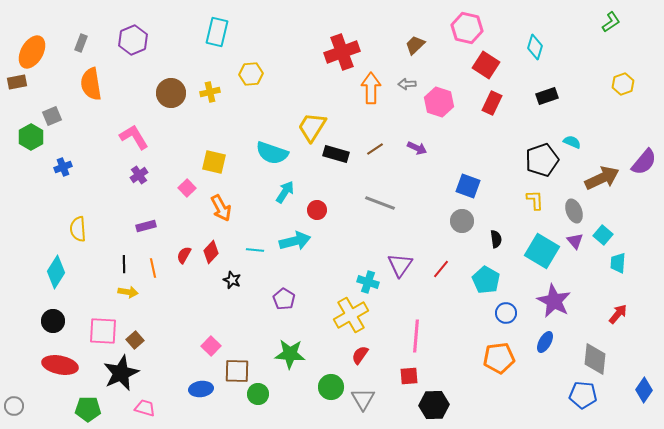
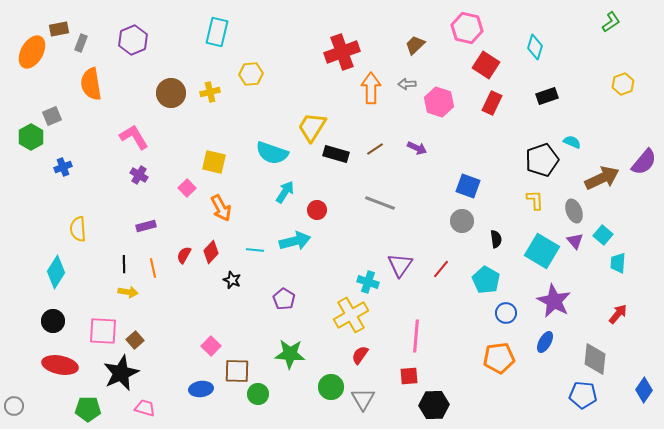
brown rectangle at (17, 82): moved 42 px right, 53 px up
purple cross at (139, 175): rotated 24 degrees counterclockwise
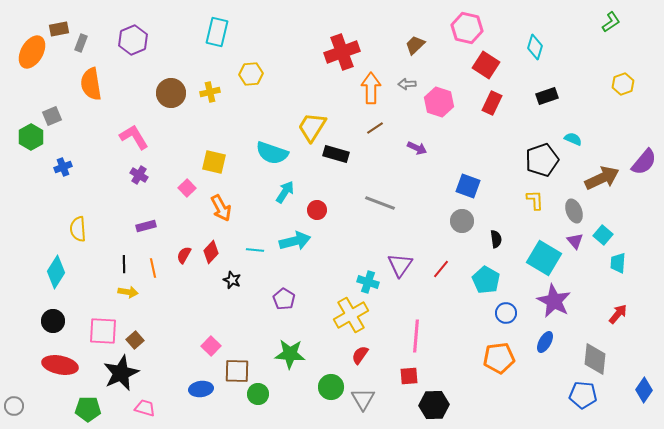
cyan semicircle at (572, 142): moved 1 px right, 3 px up
brown line at (375, 149): moved 21 px up
cyan square at (542, 251): moved 2 px right, 7 px down
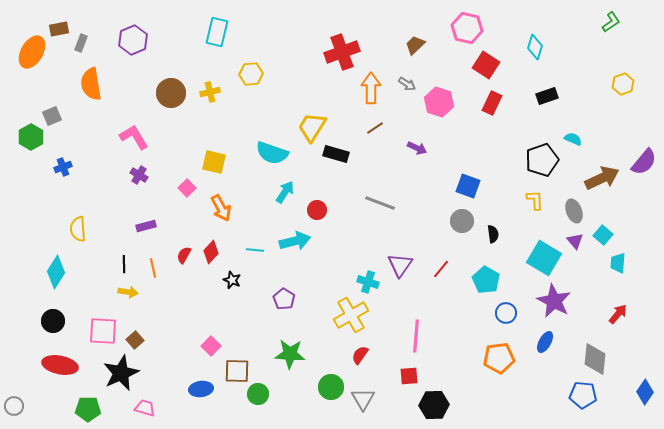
gray arrow at (407, 84): rotated 144 degrees counterclockwise
black semicircle at (496, 239): moved 3 px left, 5 px up
blue diamond at (644, 390): moved 1 px right, 2 px down
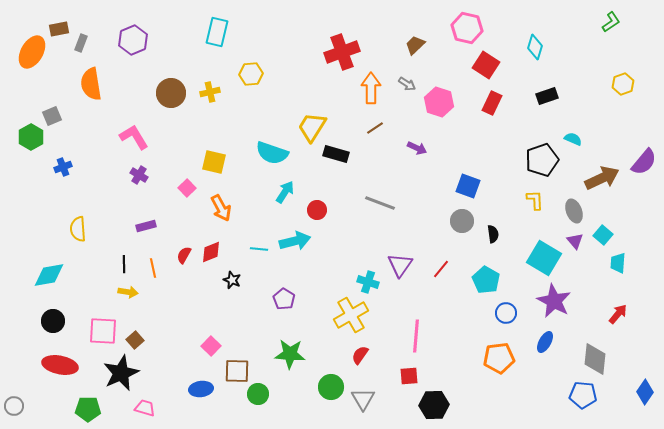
cyan line at (255, 250): moved 4 px right, 1 px up
red diamond at (211, 252): rotated 25 degrees clockwise
cyan diamond at (56, 272): moved 7 px left, 3 px down; rotated 48 degrees clockwise
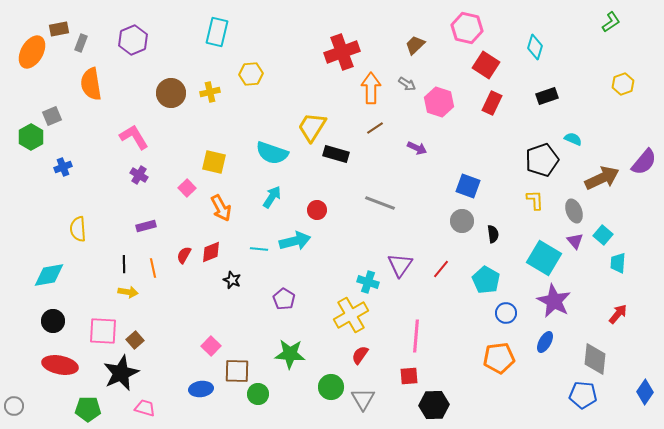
cyan arrow at (285, 192): moved 13 px left, 5 px down
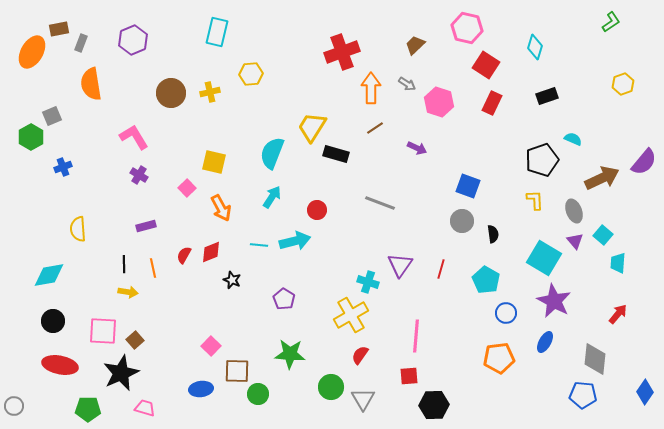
cyan semicircle at (272, 153): rotated 92 degrees clockwise
cyan line at (259, 249): moved 4 px up
red line at (441, 269): rotated 24 degrees counterclockwise
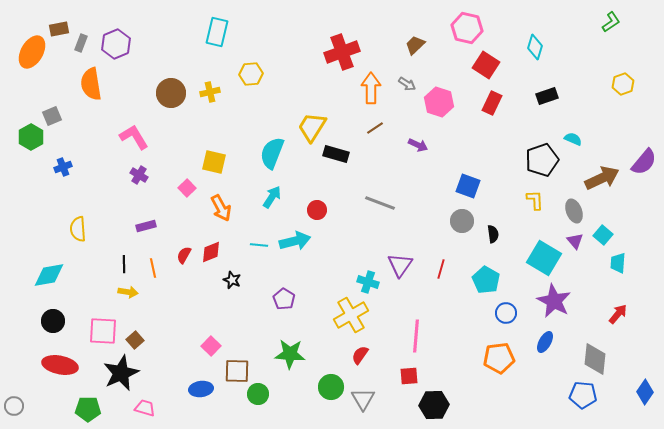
purple hexagon at (133, 40): moved 17 px left, 4 px down
purple arrow at (417, 148): moved 1 px right, 3 px up
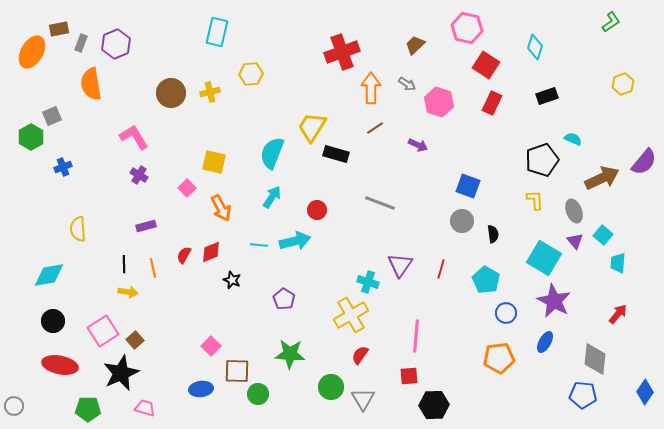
pink square at (103, 331): rotated 36 degrees counterclockwise
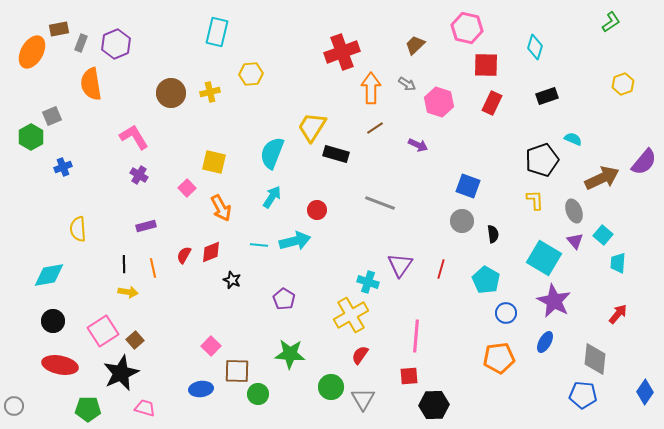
red square at (486, 65): rotated 32 degrees counterclockwise
